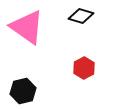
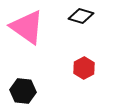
black hexagon: rotated 20 degrees clockwise
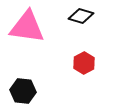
pink triangle: rotated 27 degrees counterclockwise
red hexagon: moved 5 px up
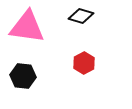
black hexagon: moved 15 px up
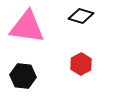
red hexagon: moved 3 px left, 1 px down
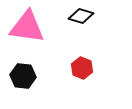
red hexagon: moved 1 px right, 4 px down; rotated 10 degrees counterclockwise
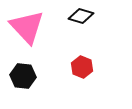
pink triangle: rotated 39 degrees clockwise
red hexagon: moved 1 px up
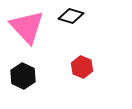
black diamond: moved 10 px left
black hexagon: rotated 20 degrees clockwise
